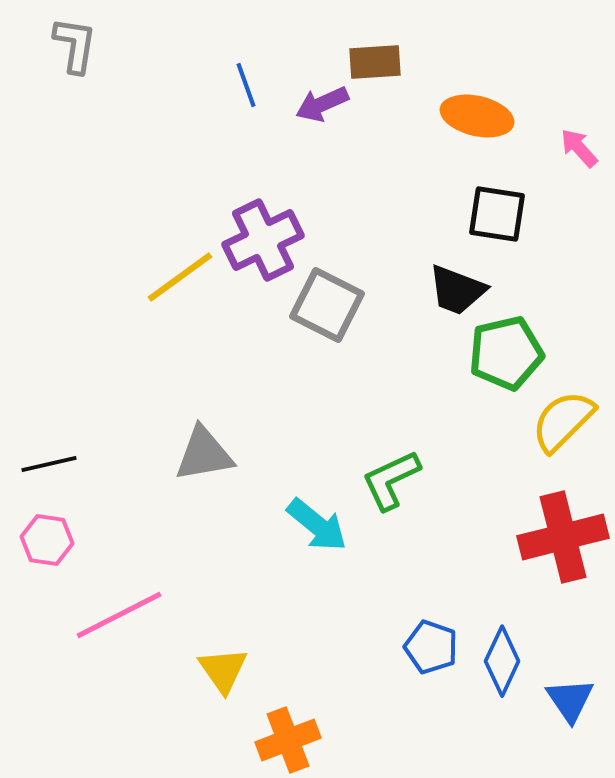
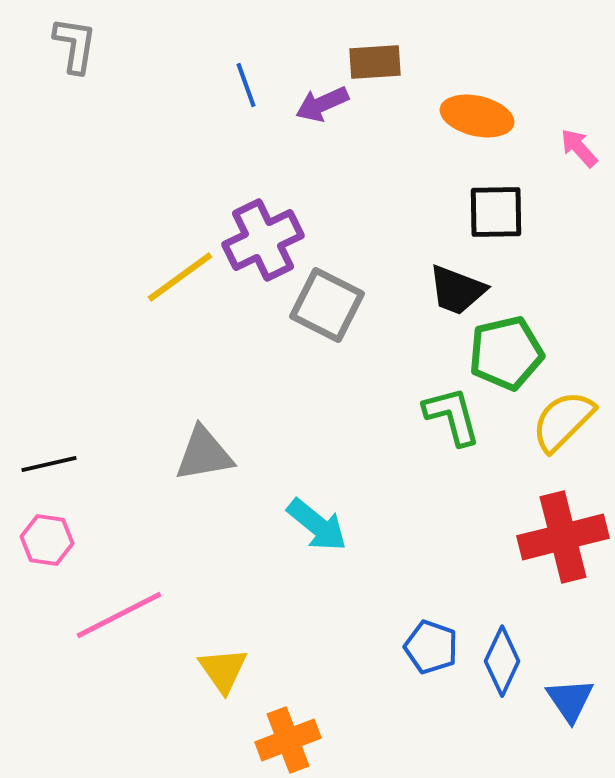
black square: moved 1 px left, 2 px up; rotated 10 degrees counterclockwise
green L-shape: moved 61 px right, 64 px up; rotated 100 degrees clockwise
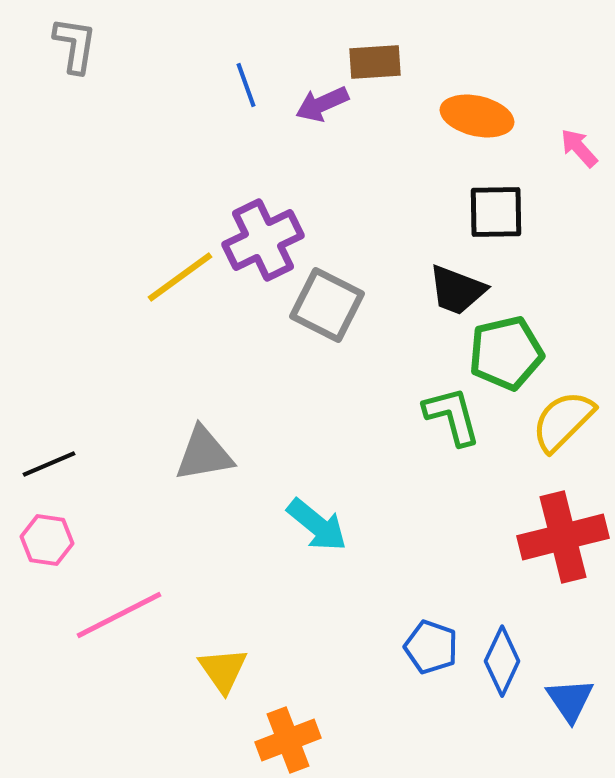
black line: rotated 10 degrees counterclockwise
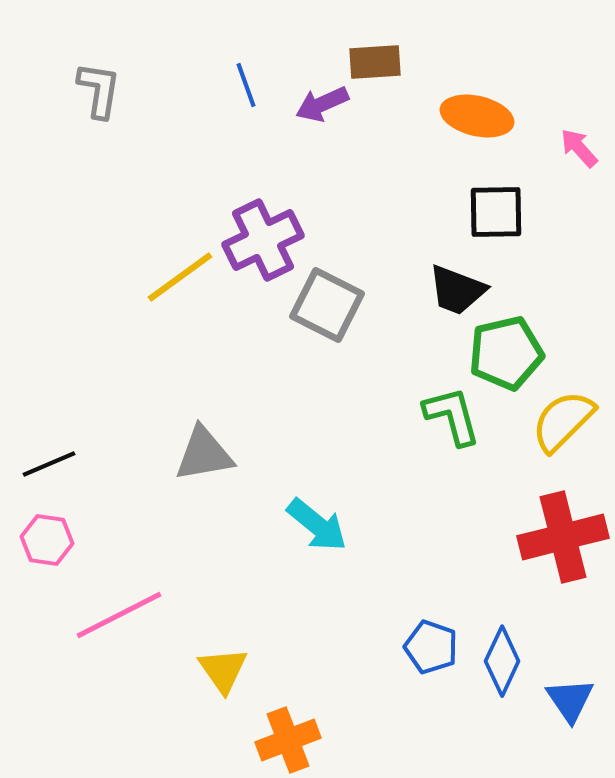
gray L-shape: moved 24 px right, 45 px down
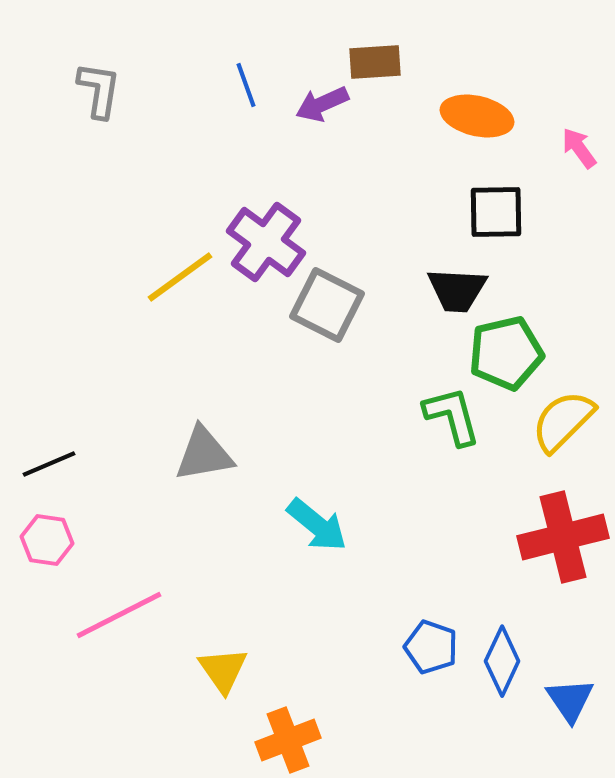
pink arrow: rotated 6 degrees clockwise
purple cross: moved 3 px right, 2 px down; rotated 28 degrees counterclockwise
black trapezoid: rotated 18 degrees counterclockwise
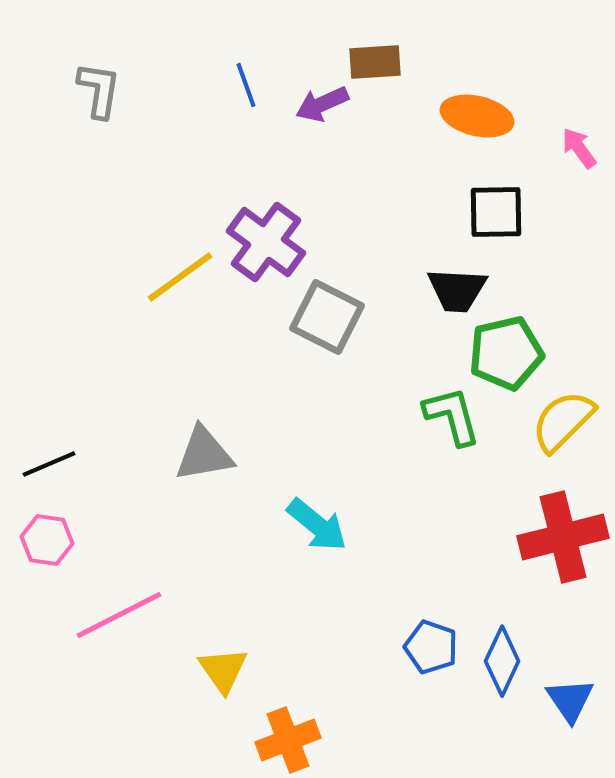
gray square: moved 12 px down
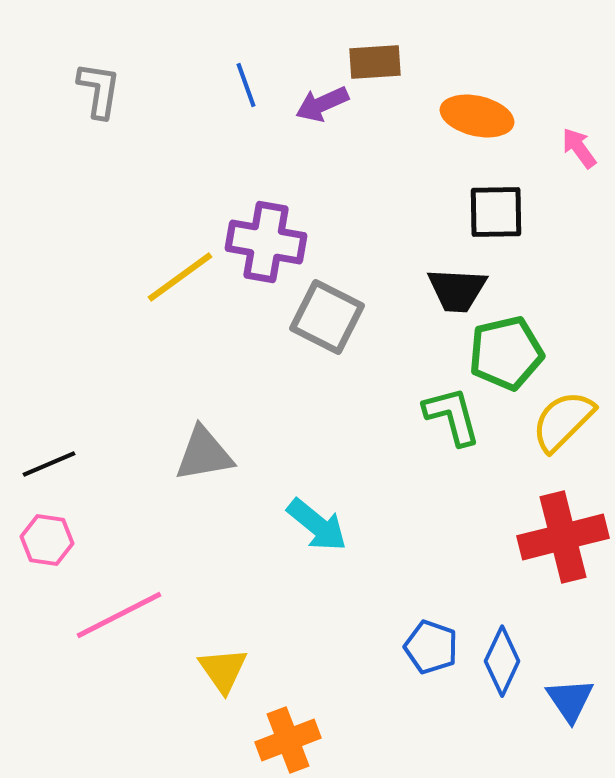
purple cross: rotated 26 degrees counterclockwise
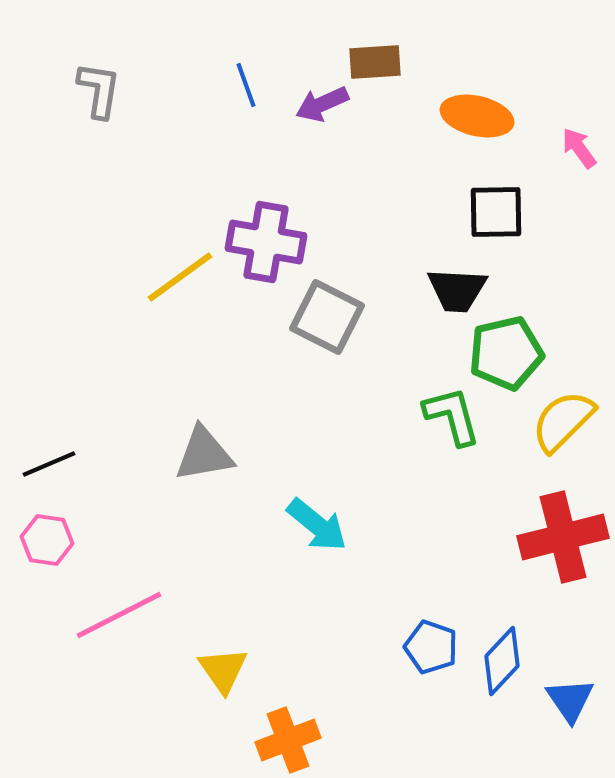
blue diamond: rotated 18 degrees clockwise
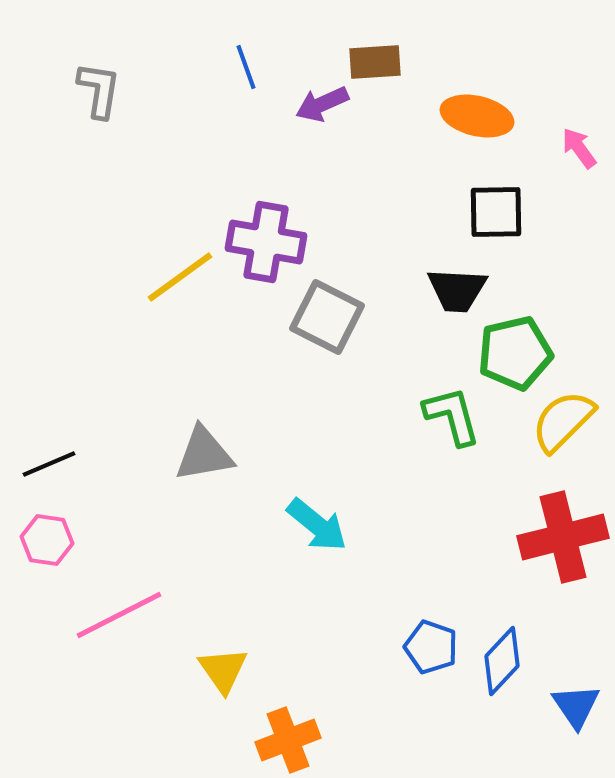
blue line: moved 18 px up
green pentagon: moved 9 px right
blue triangle: moved 6 px right, 6 px down
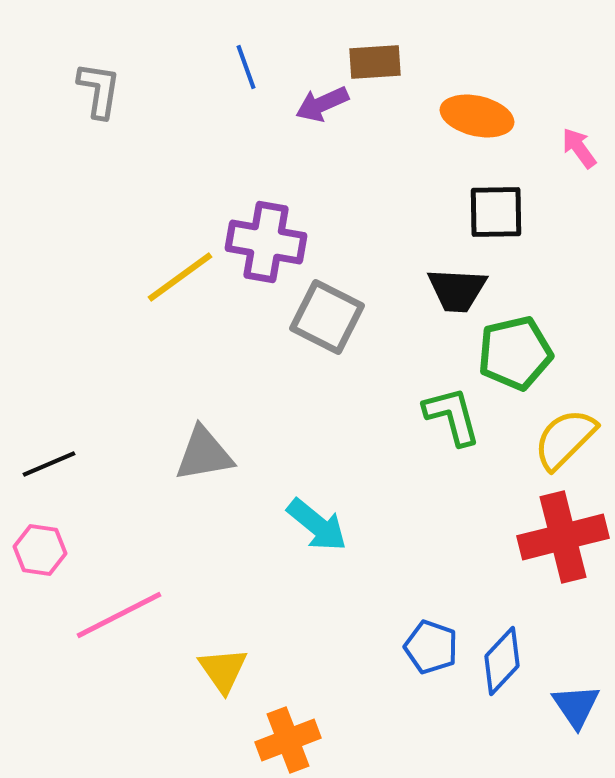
yellow semicircle: moved 2 px right, 18 px down
pink hexagon: moved 7 px left, 10 px down
